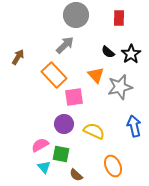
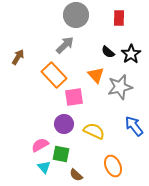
blue arrow: rotated 25 degrees counterclockwise
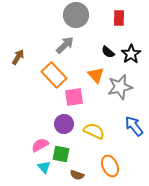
orange ellipse: moved 3 px left
brown semicircle: moved 1 px right; rotated 24 degrees counterclockwise
